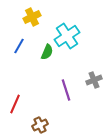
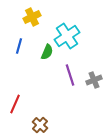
blue line: rotated 14 degrees counterclockwise
purple line: moved 4 px right, 15 px up
brown cross: rotated 21 degrees counterclockwise
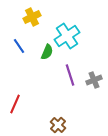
blue line: rotated 49 degrees counterclockwise
brown cross: moved 18 px right
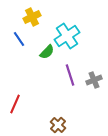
blue line: moved 7 px up
green semicircle: rotated 21 degrees clockwise
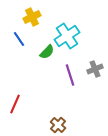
gray cross: moved 1 px right, 11 px up
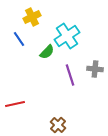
gray cross: rotated 28 degrees clockwise
red line: rotated 54 degrees clockwise
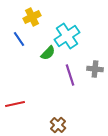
green semicircle: moved 1 px right, 1 px down
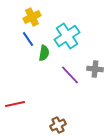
blue line: moved 9 px right
green semicircle: moved 4 px left; rotated 35 degrees counterclockwise
purple line: rotated 25 degrees counterclockwise
brown cross: rotated 21 degrees clockwise
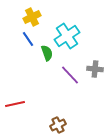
green semicircle: moved 3 px right; rotated 28 degrees counterclockwise
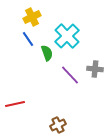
cyan cross: rotated 10 degrees counterclockwise
